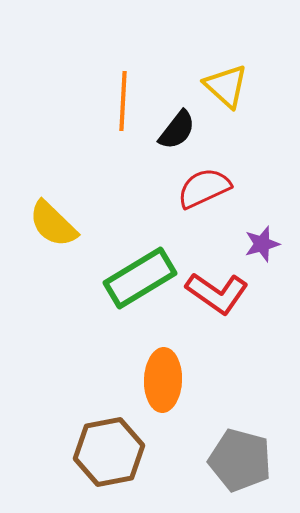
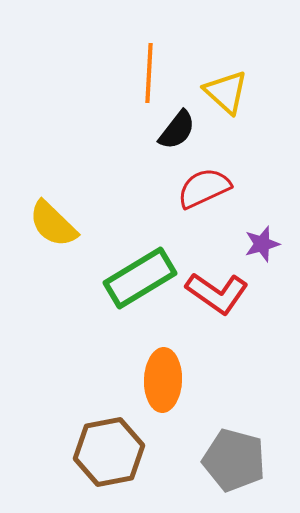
yellow triangle: moved 6 px down
orange line: moved 26 px right, 28 px up
gray pentagon: moved 6 px left
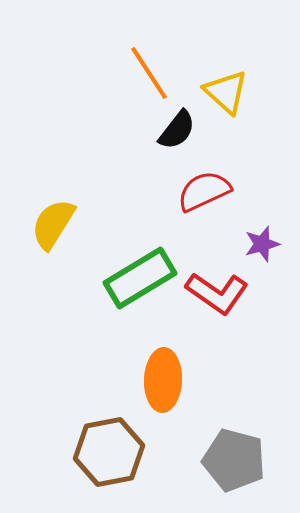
orange line: rotated 36 degrees counterclockwise
red semicircle: moved 3 px down
yellow semicircle: rotated 78 degrees clockwise
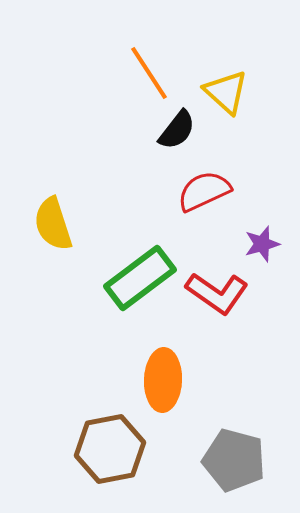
yellow semicircle: rotated 50 degrees counterclockwise
green rectangle: rotated 6 degrees counterclockwise
brown hexagon: moved 1 px right, 3 px up
